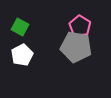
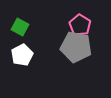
pink pentagon: moved 1 px up
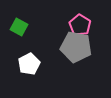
green square: moved 1 px left
white pentagon: moved 7 px right, 9 px down
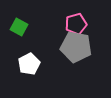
pink pentagon: moved 4 px left, 1 px up; rotated 25 degrees clockwise
